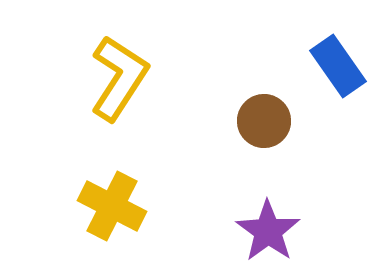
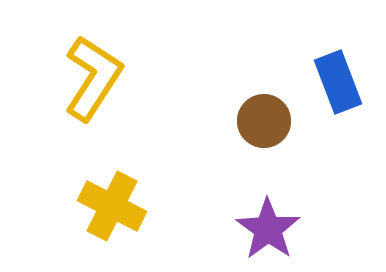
blue rectangle: moved 16 px down; rotated 14 degrees clockwise
yellow L-shape: moved 26 px left
purple star: moved 2 px up
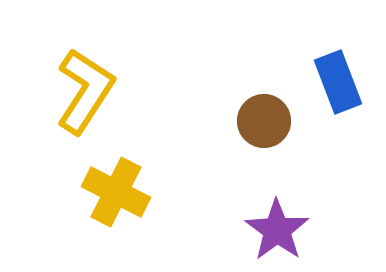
yellow L-shape: moved 8 px left, 13 px down
yellow cross: moved 4 px right, 14 px up
purple star: moved 9 px right, 1 px down
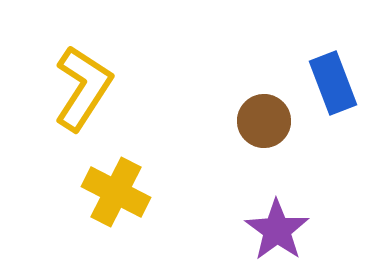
blue rectangle: moved 5 px left, 1 px down
yellow L-shape: moved 2 px left, 3 px up
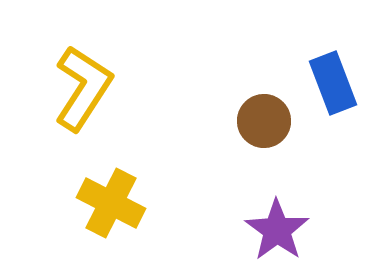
yellow cross: moved 5 px left, 11 px down
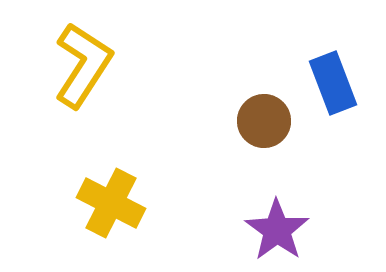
yellow L-shape: moved 23 px up
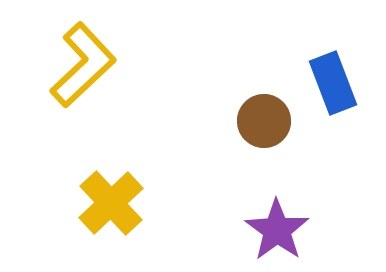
yellow L-shape: rotated 14 degrees clockwise
yellow cross: rotated 20 degrees clockwise
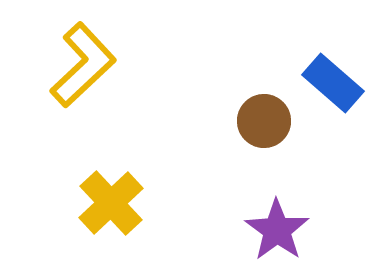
blue rectangle: rotated 28 degrees counterclockwise
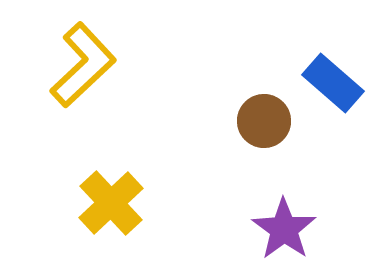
purple star: moved 7 px right, 1 px up
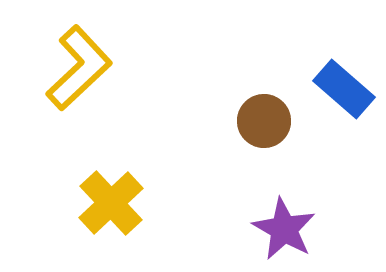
yellow L-shape: moved 4 px left, 3 px down
blue rectangle: moved 11 px right, 6 px down
purple star: rotated 6 degrees counterclockwise
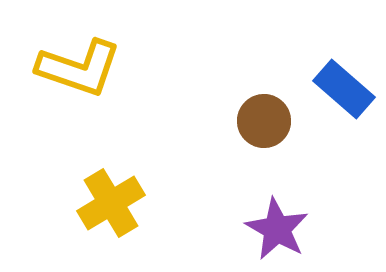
yellow L-shape: rotated 62 degrees clockwise
yellow cross: rotated 12 degrees clockwise
purple star: moved 7 px left
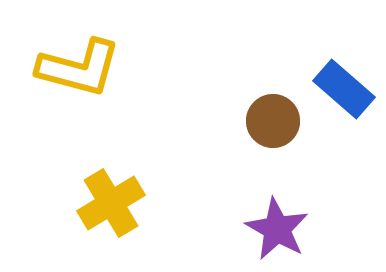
yellow L-shape: rotated 4 degrees counterclockwise
brown circle: moved 9 px right
